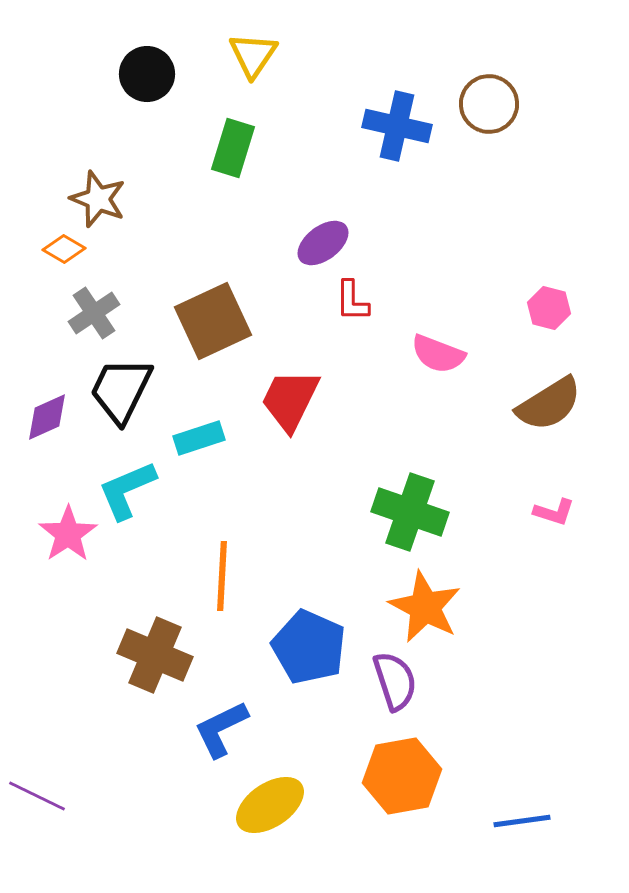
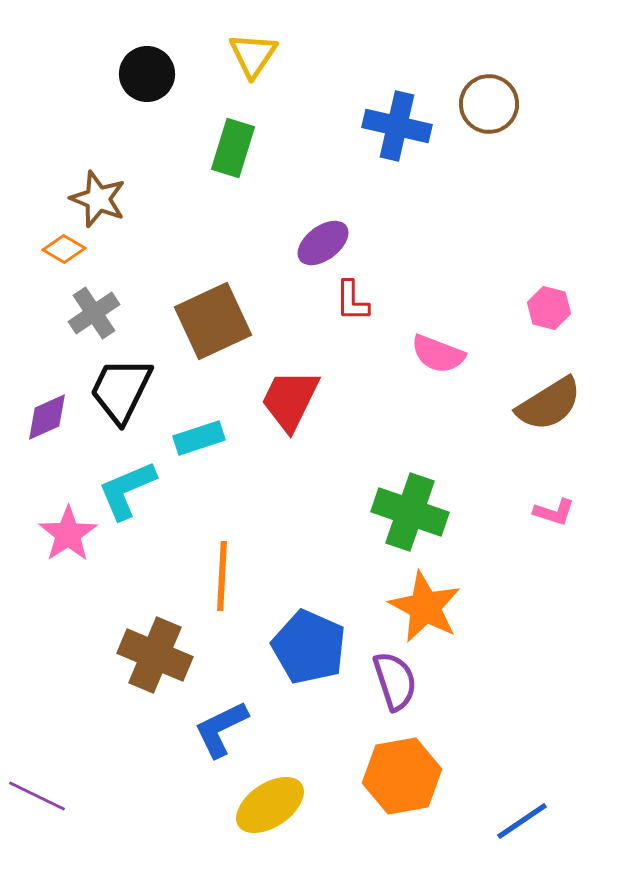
blue line: rotated 26 degrees counterclockwise
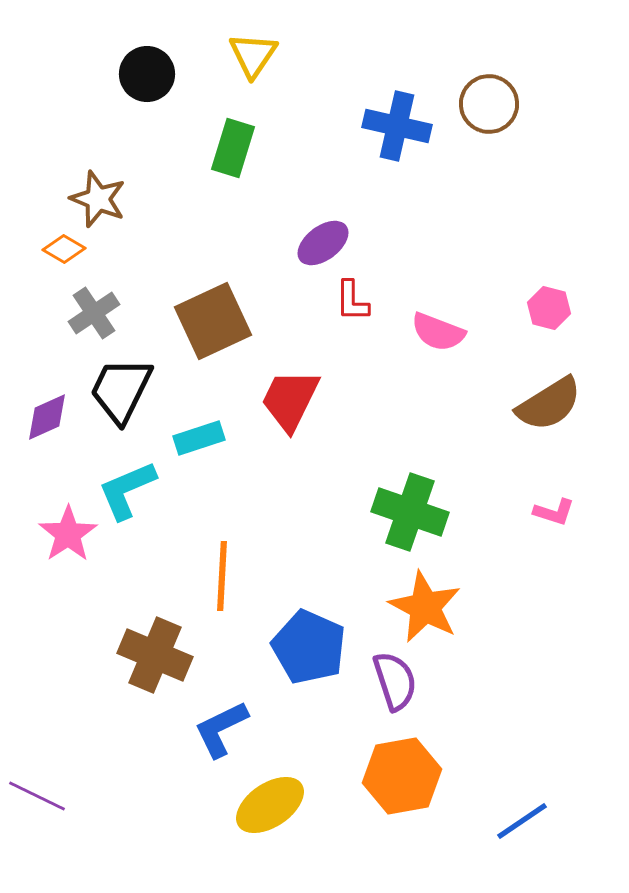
pink semicircle: moved 22 px up
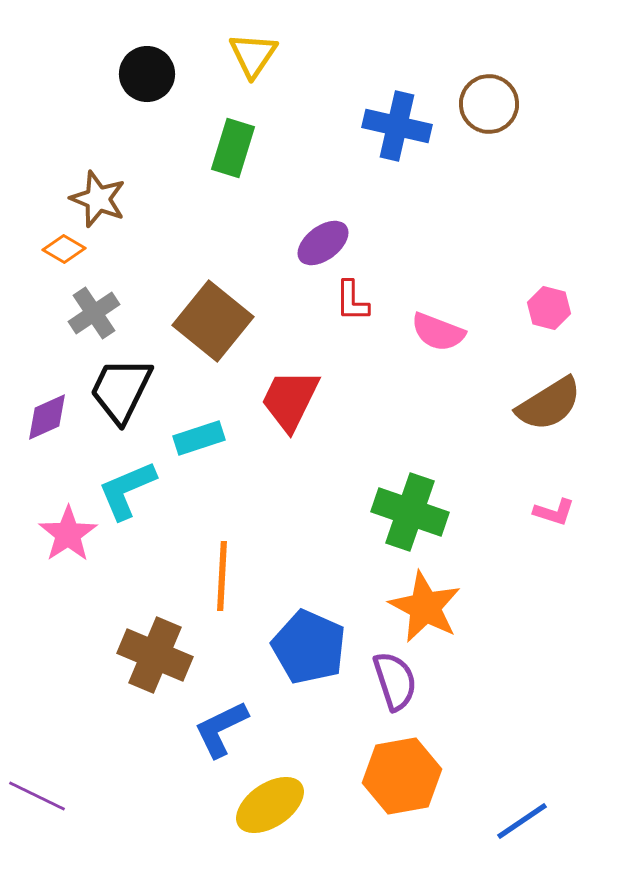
brown square: rotated 26 degrees counterclockwise
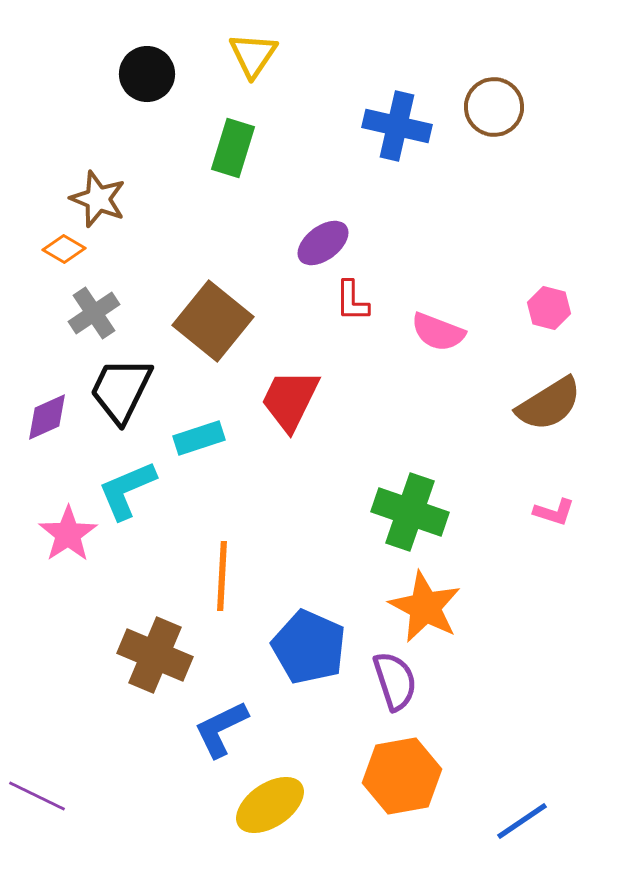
brown circle: moved 5 px right, 3 px down
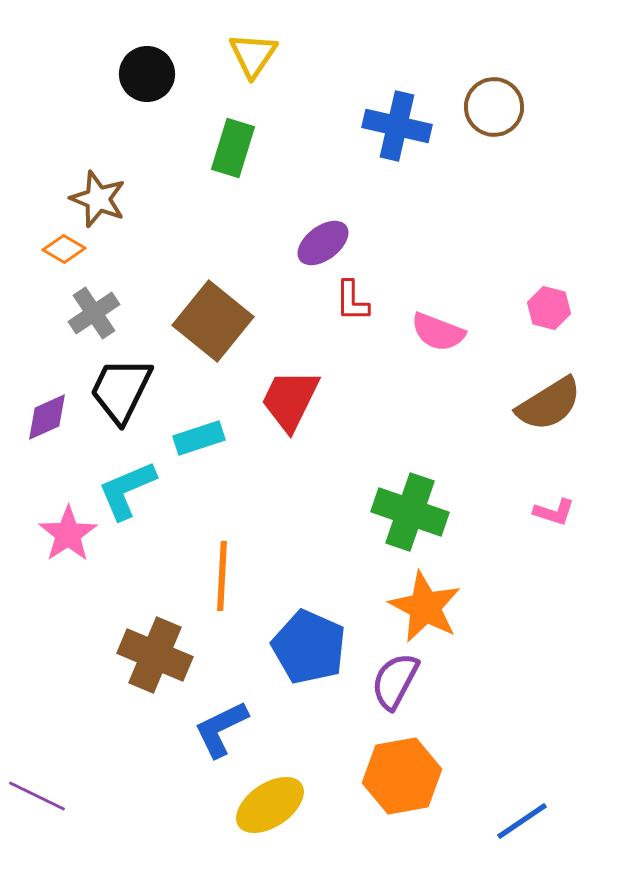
purple semicircle: rotated 134 degrees counterclockwise
